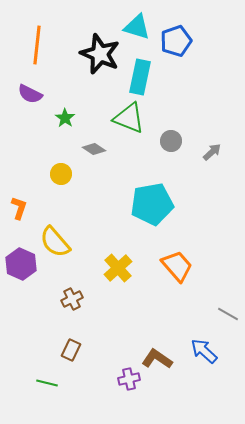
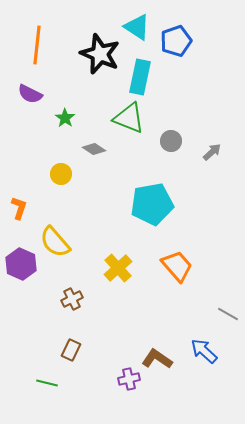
cyan triangle: rotated 16 degrees clockwise
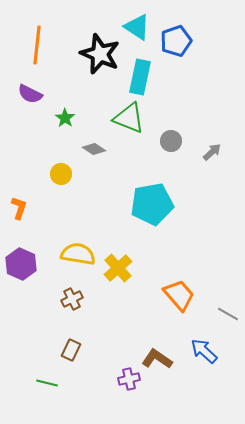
yellow semicircle: moved 23 px right, 12 px down; rotated 140 degrees clockwise
orange trapezoid: moved 2 px right, 29 px down
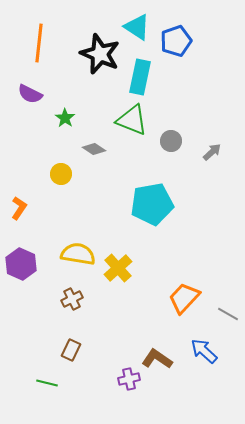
orange line: moved 2 px right, 2 px up
green triangle: moved 3 px right, 2 px down
orange L-shape: rotated 15 degrees clockwise
orange trapezoid: moved 5 px right, 3 px down; rotated 96 degrees counterclockwise
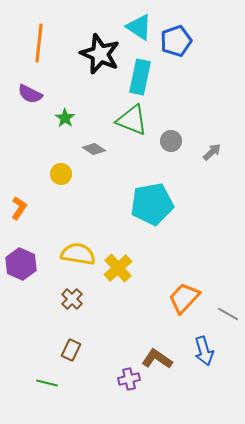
cyan triangle: moved 2 px right
brown cross: rotated 20 degrees counterclockwise
blue arrow: rotated 148 degrees counterclockwise
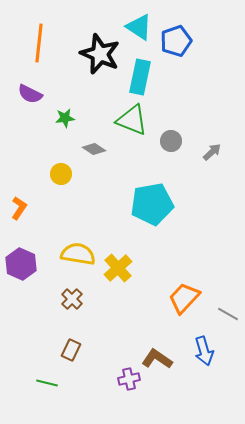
green star: rotated 30 degrees clockwise
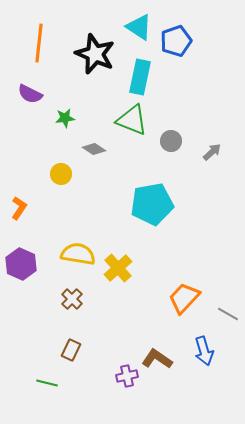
black star: moved 5 px left
purple cross: moved 2 px left, 3 px up
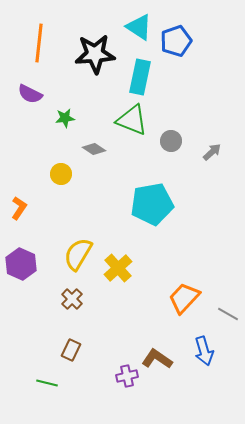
black star: rotated 27 degrees counterclockwise
yellow semicircle: rotated 68 degrees counterclockwise
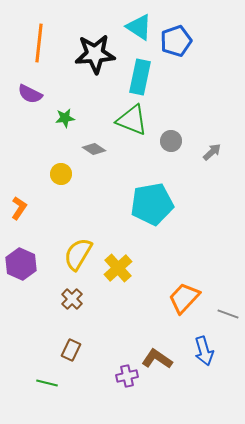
gray line: rotated 10 degrees counterclockwise
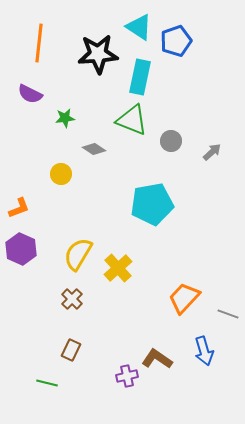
black star: moved 3 px right
orange L-shape: rotated 35 degrees clockwise
purple hexagon: moved 15 px up
